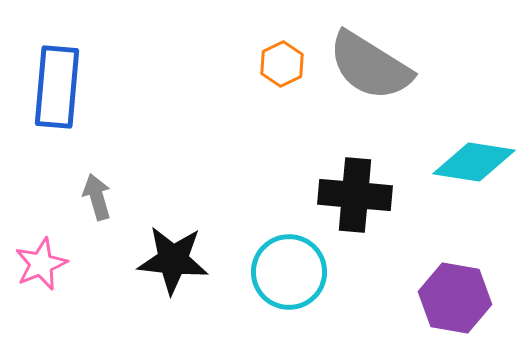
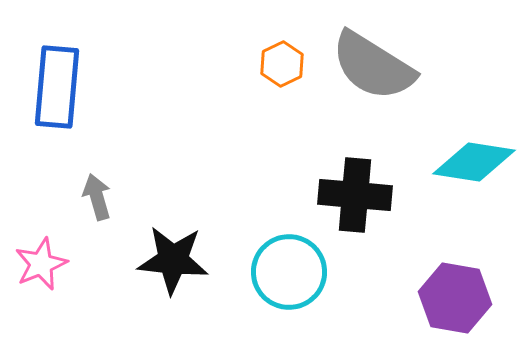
gray semicircle: moved 3 px right
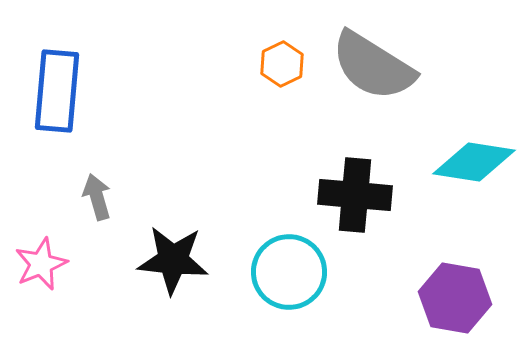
blue rectangle: moved 4 px down
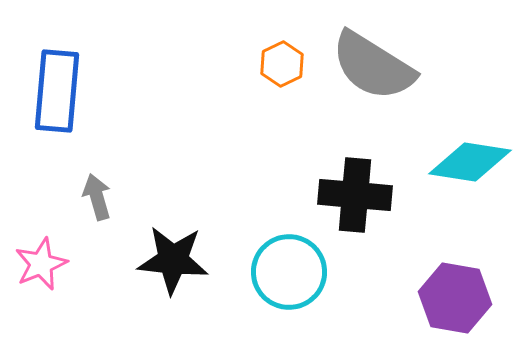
cyan diamond: moved 4 px left
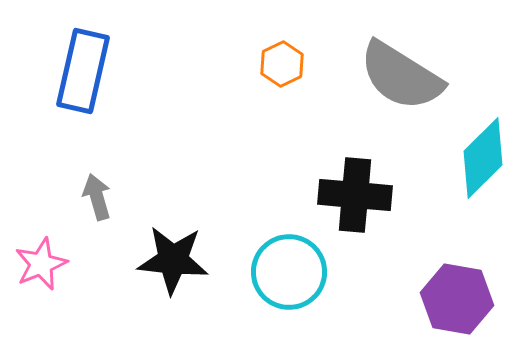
gray semicircle: moved 28 px right, 10 px down
blue rectangle: moved 26 px right, 20 px up; rotated 8 degrees clockwise
cyan diamond: moved 13 px right, 4 px up; rotated 54 degrees counterclockwise
purple hexagon: moved 2 px right, 1 px down
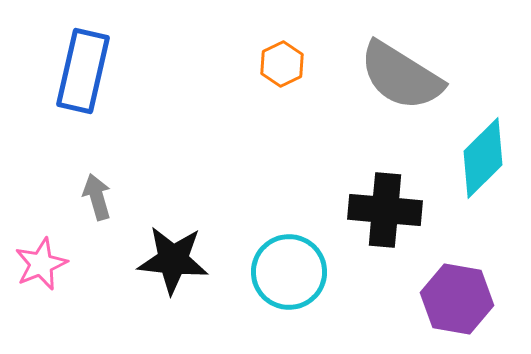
black cross: moved 30 px right, 15 px down
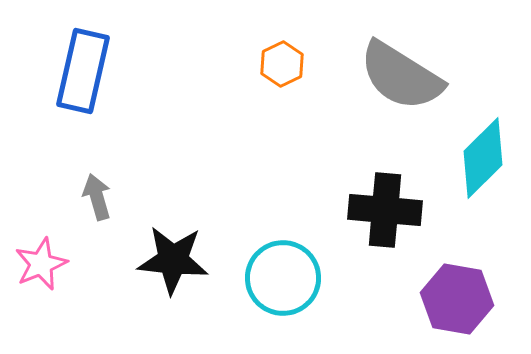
cyan circle: moved 6 px left, 6 px down
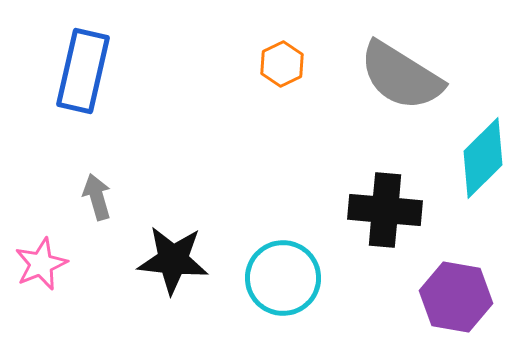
purple hexagon: moved 1 px left, 2 px up
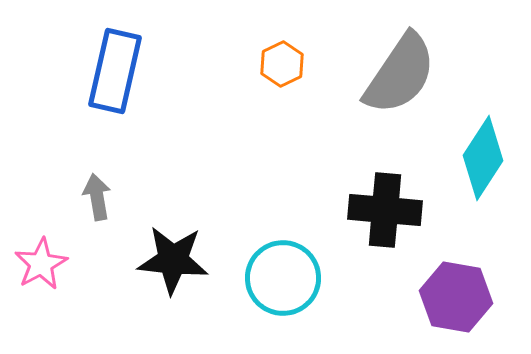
blue rectangle: moved 32 px right
gray semicircle: moved 1 px left, 2 px up; rotated 88 degrees counterclockwise
cyan diamond: rotated 12 degrees counterclockwise
gray arrow: rotated 6 degrees clockwise
pink star: rotated 6 degrees counterclockwise
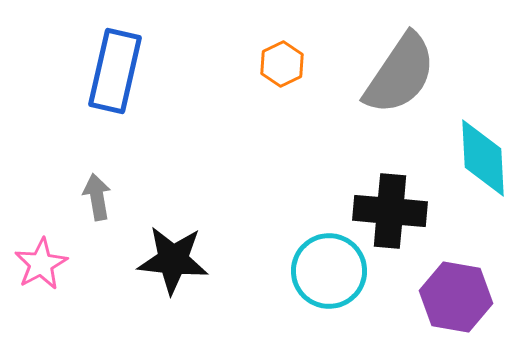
cyan diamond: rotated 36 degrees counterclockwise
black cross: moved 5 px right, 1 px down
cyan circle: moved 46 px right, 7 px up
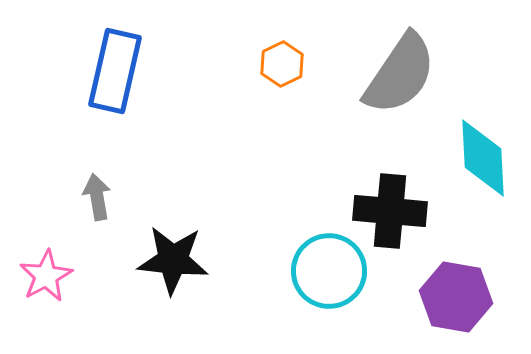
pink star: moved 5 px right, 12 px down
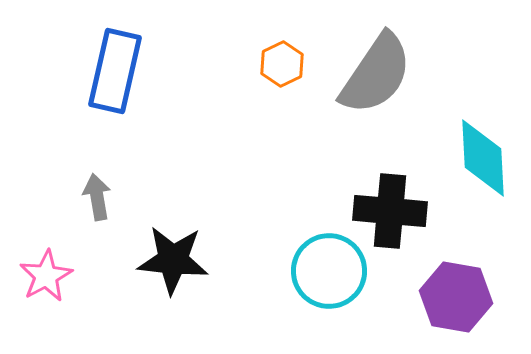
gray semicircle: moved 24 px left
